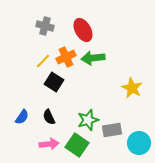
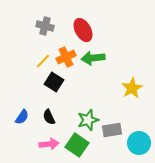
yellow star: rotated 15 degrees clockwise
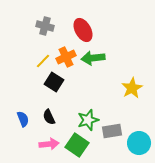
blue semicircle: moved 1 px right, 2 px down; rotated 56 degrees counterclockwise
gray rectangle: moved 1 px down
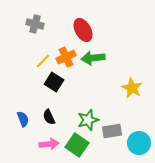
gray cross: moved 10 px left, 2 px up
yellow star: rotated 15 degrees counterclockwise
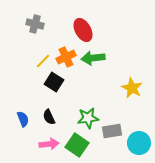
green star: moved 2 px up; rotated 10 degrees clockwise
